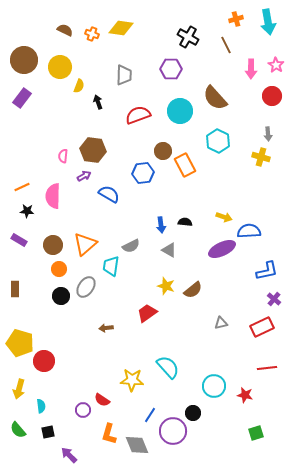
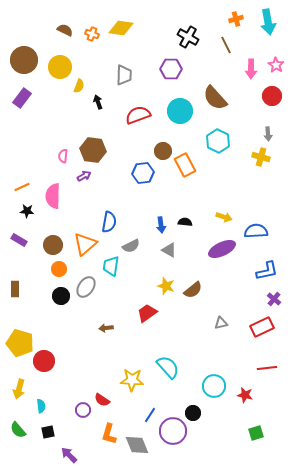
blue semicircle at (109, 194): moved 28 px down; rotated 70 degrees clockwise
blue semicircle at (249, 231): moved 7 px right
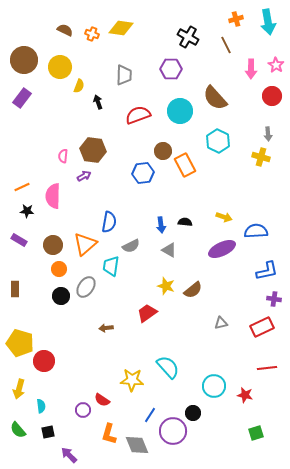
purple cross at (274, 299): rotated 32 degrees counterclockwise
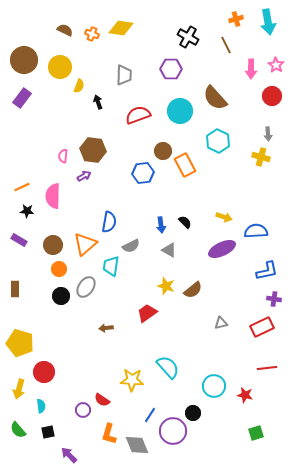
black semicircle at (185, 222): rotated 40 degrees clockwise
red circle at (44, 361): moved 11 px down
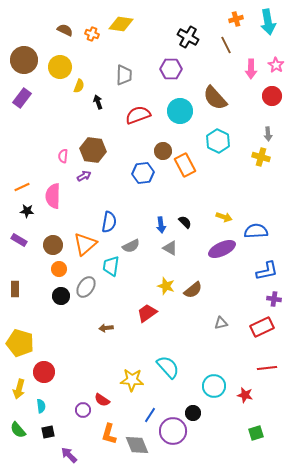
yellow diamond at (121, 28): moved 4 px up
gray triangle at (169, 250): moved 1 px right, 2 px up
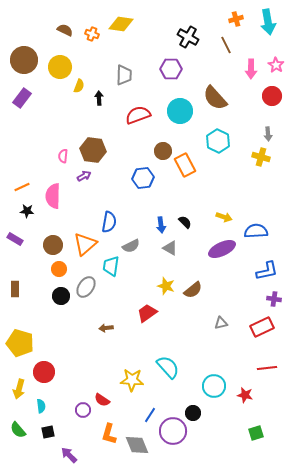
black arrow at (98, 102): moved 1 px right, 4 px up; rotated 16 degrees clockwise
blue hexagon at (143, 173): moved 5 px down
purple rectangle at (19, 240): moved 4 px left, 1 px up
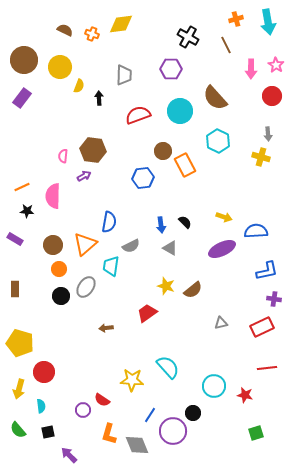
yellow diamond at (121, 24): rotated 15 degrees counterclockwise
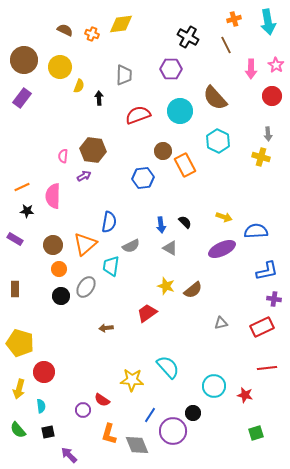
orange cross at (236, 19): moved 2 px left
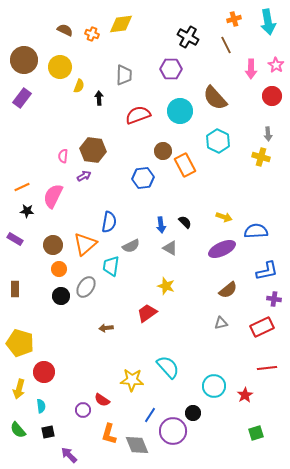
pink semicircle at (53, 196): rotated 25 degrees clockwise
brown semicircle at (193, 290): moved 35 px right
red star at (245, 395): rotated 28 degrees clockwise
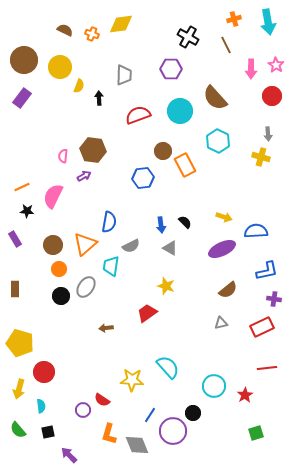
purple rectangle at (15, 239): rotated 28 degrees clockwise
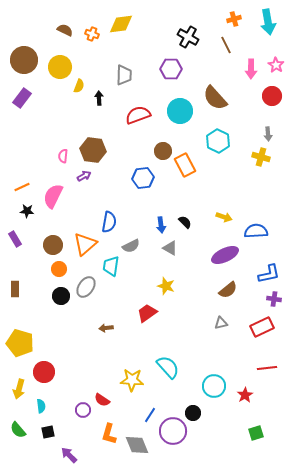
purple ellipse at (222, 249): moved 3 px right, 6 px down
blue L-shape at (267, 271): moved 2 px right, 3 px down
